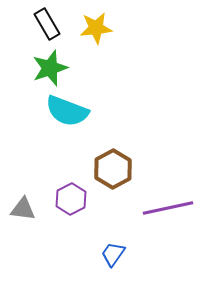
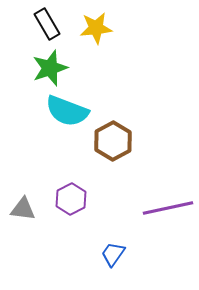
brown hexagon: moved 28 px up
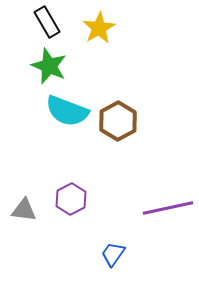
black rectangle: moved 2 px up
yellow star: moved 3 px right; rotated 24 degrees counterclockwise
green star: moved 1 px left, 2 px up; rotated 30 degrees counterclockwise
brown hexagon: moved 5 px right, 20 px up
gray triangle: moved 1 px right, 1 px down
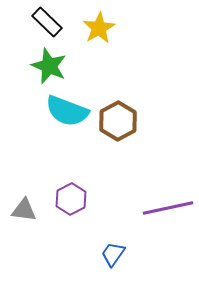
black rectangle: rotated 16 degrees counterclockwise
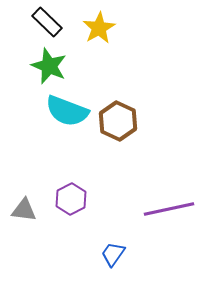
brown hexagon: rotated 6 degrees counterclockwise
purple line: moved 1 px right, 1 px down
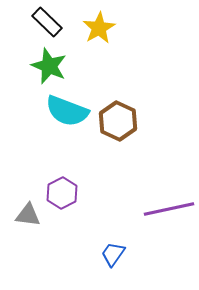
purple hexagon: moved 9 px left, 6 px up
gray triangle: moved 4 px right, 5 px down
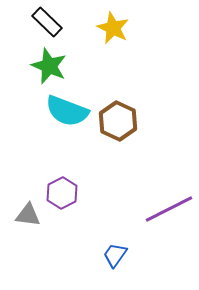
yellow star: moved 14 px right; rotated 16 degrees counterclockwise
purple line: rotated 15 degrees counterclockwise
blue trapezoid: moved 2 px right, 1 px down
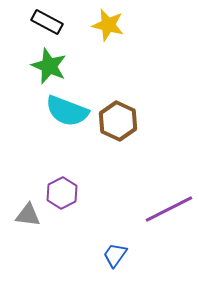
black rectangle: rotated 16 degrees counterclockwise
yellow star: moved 5 px left, 3 px up; rotated 12 degrees counterclockwise
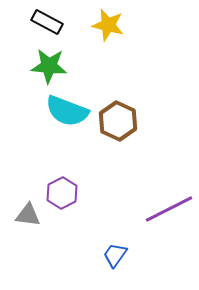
green star: rotated 18 degrees counterclockwise
